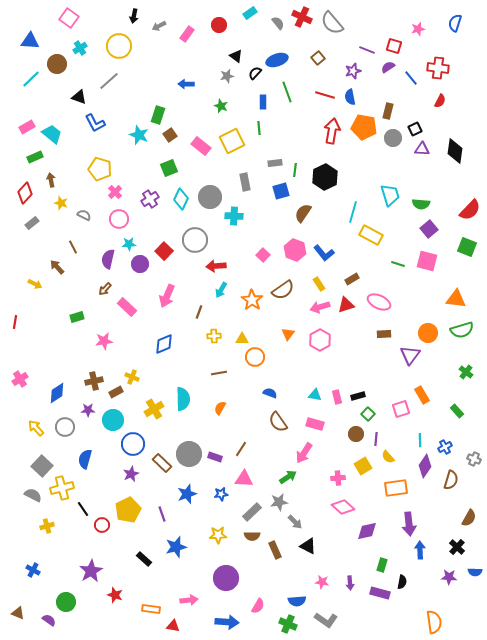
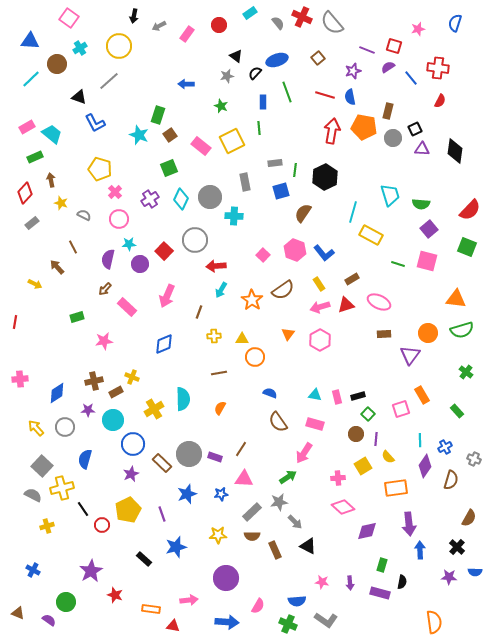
pink cross at (20, 379): rotated 28 degrees clockwise
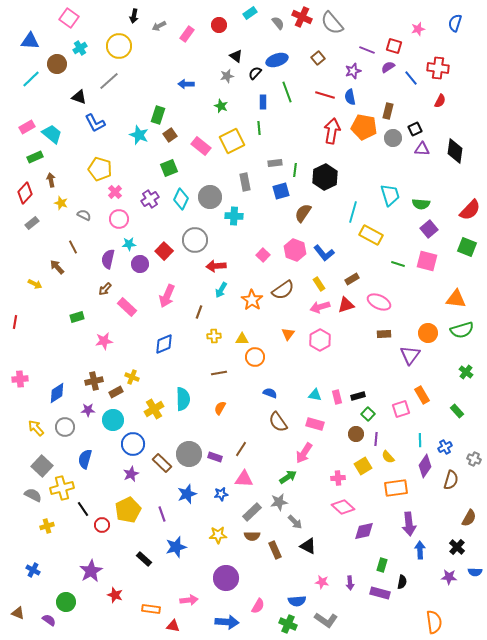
purple diamond at (367, 531): moved 3 px left
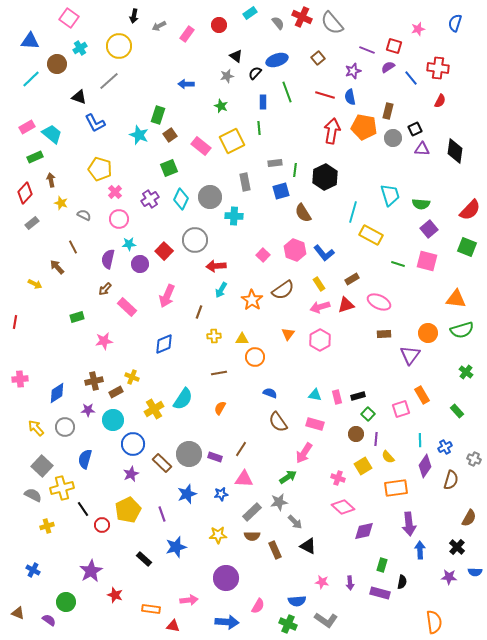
brown semicircle at (303, 213): rotated 66 degrees counterclockwise
cyan semicircle at (183, 399): rotated 35 degrees clockwise
pink cross at (338, 478): rotated 24 degrees clockwise
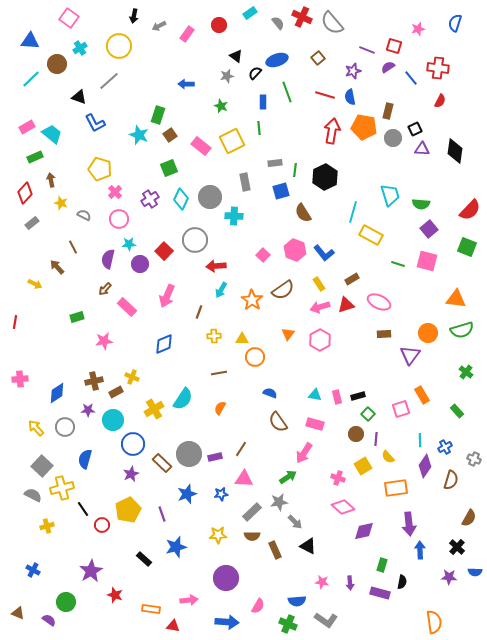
purple rectangle at (215, 457): rotated 32 degrees counterclockwise
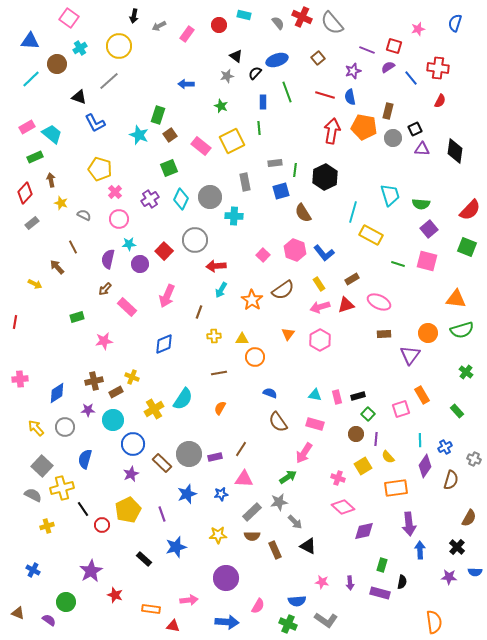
cyan rectangle at (250, 13): moved 6 px left, 2 px down; rotated 48 degrees clockwise
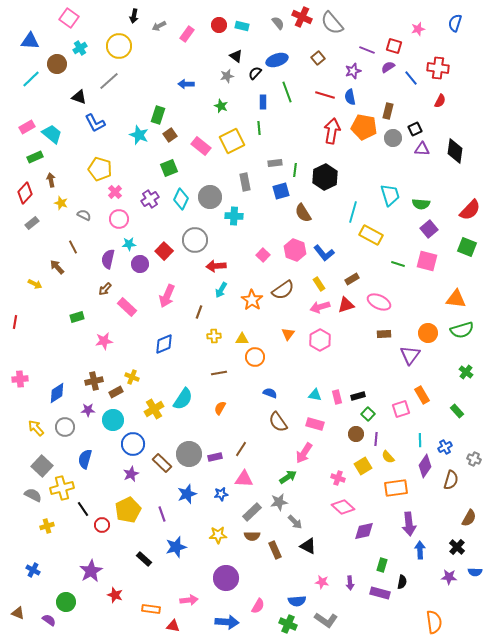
cyan rectangle at (244, 15): moved 2 px left, 11 px down
